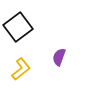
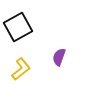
black square: rotated 8 degrees clockwise
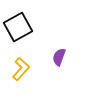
yellow L-shape: rotated 10 degrees counterclockwise
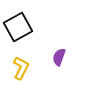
yellow L-shape: moved 1 px up; rotated 15 degrees counterclockwise
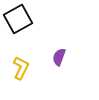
black square: moved 8 px up
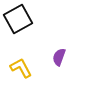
yellow L-shape: rotated 55 degrees counterclockwise
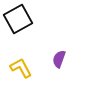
purple semicircle: moved 2 px down
